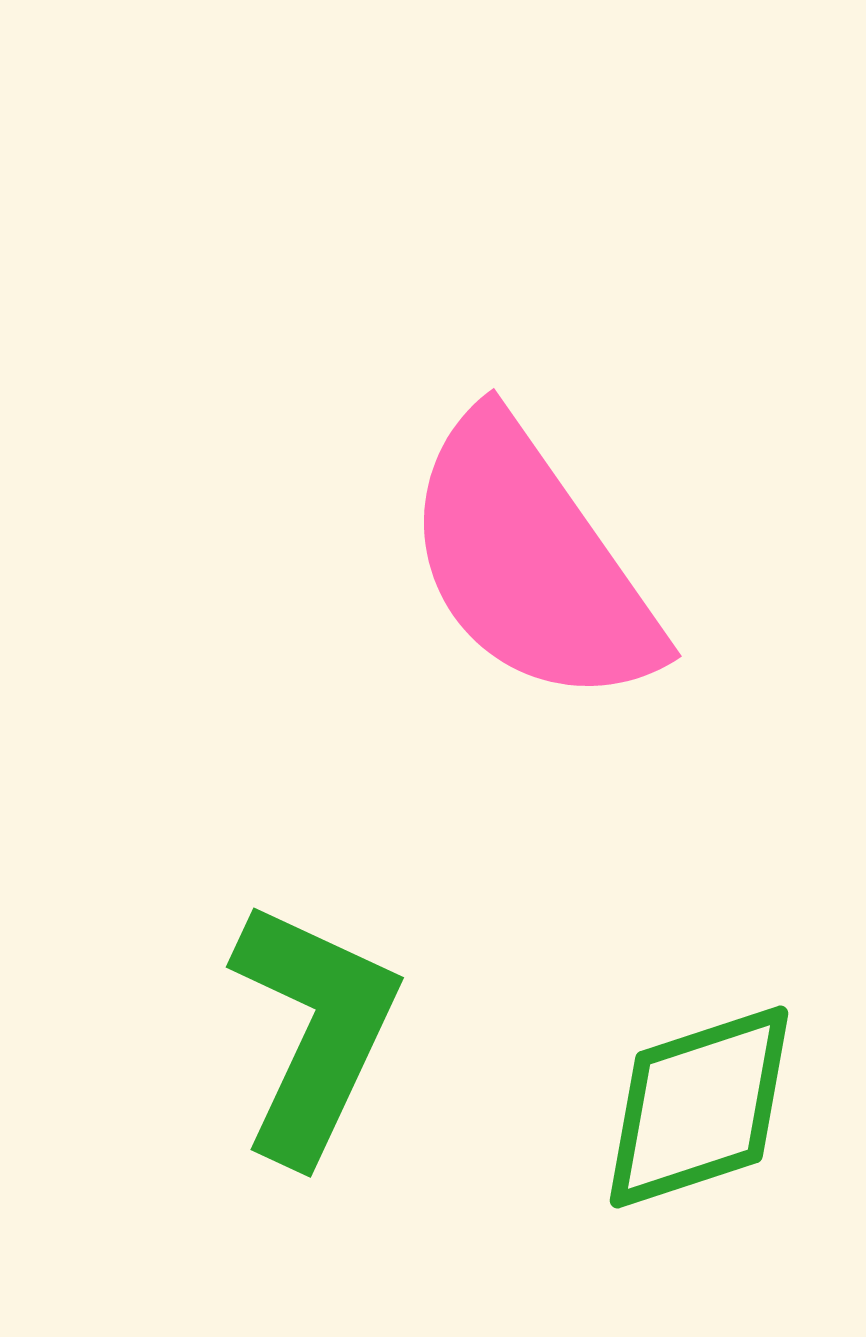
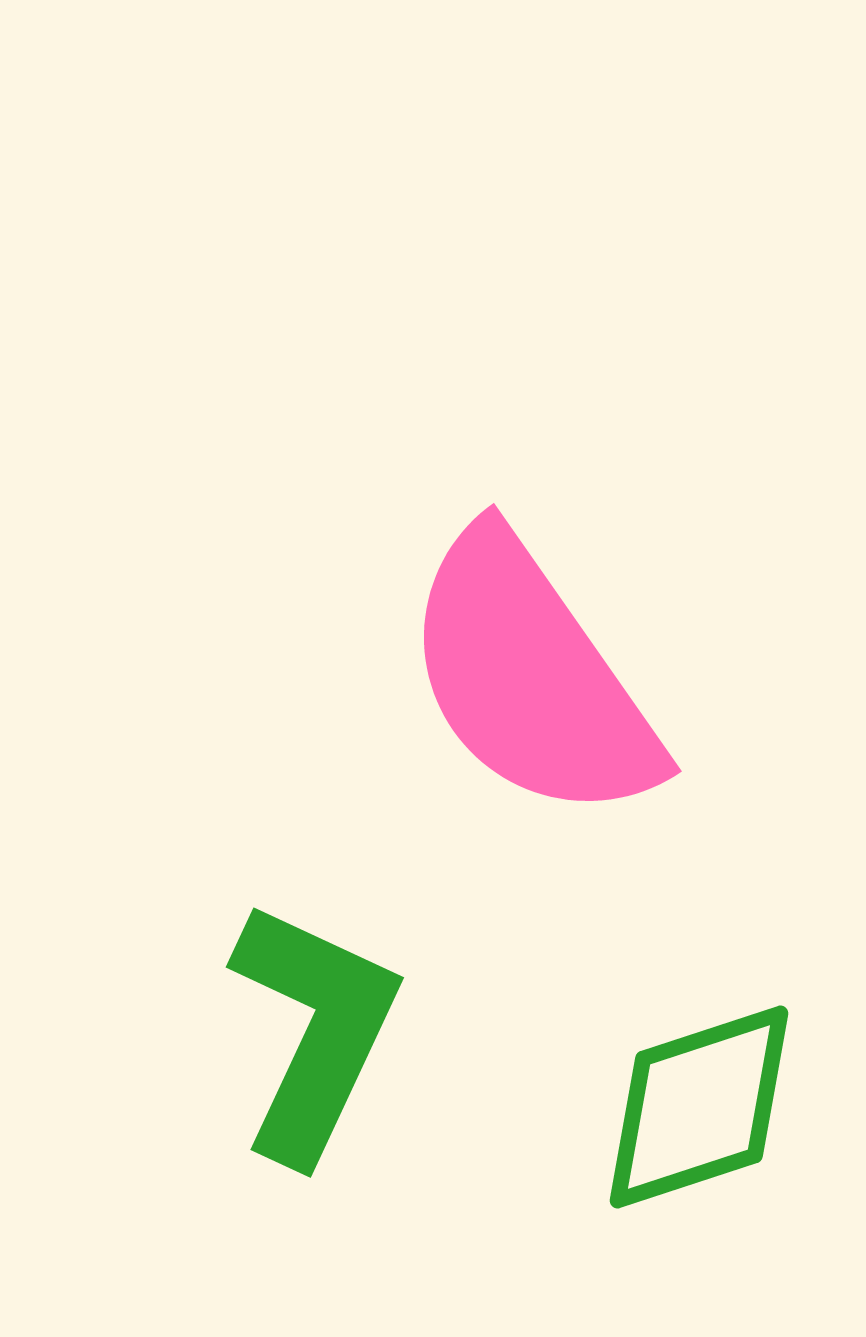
pink semicircle: moved 115 px down
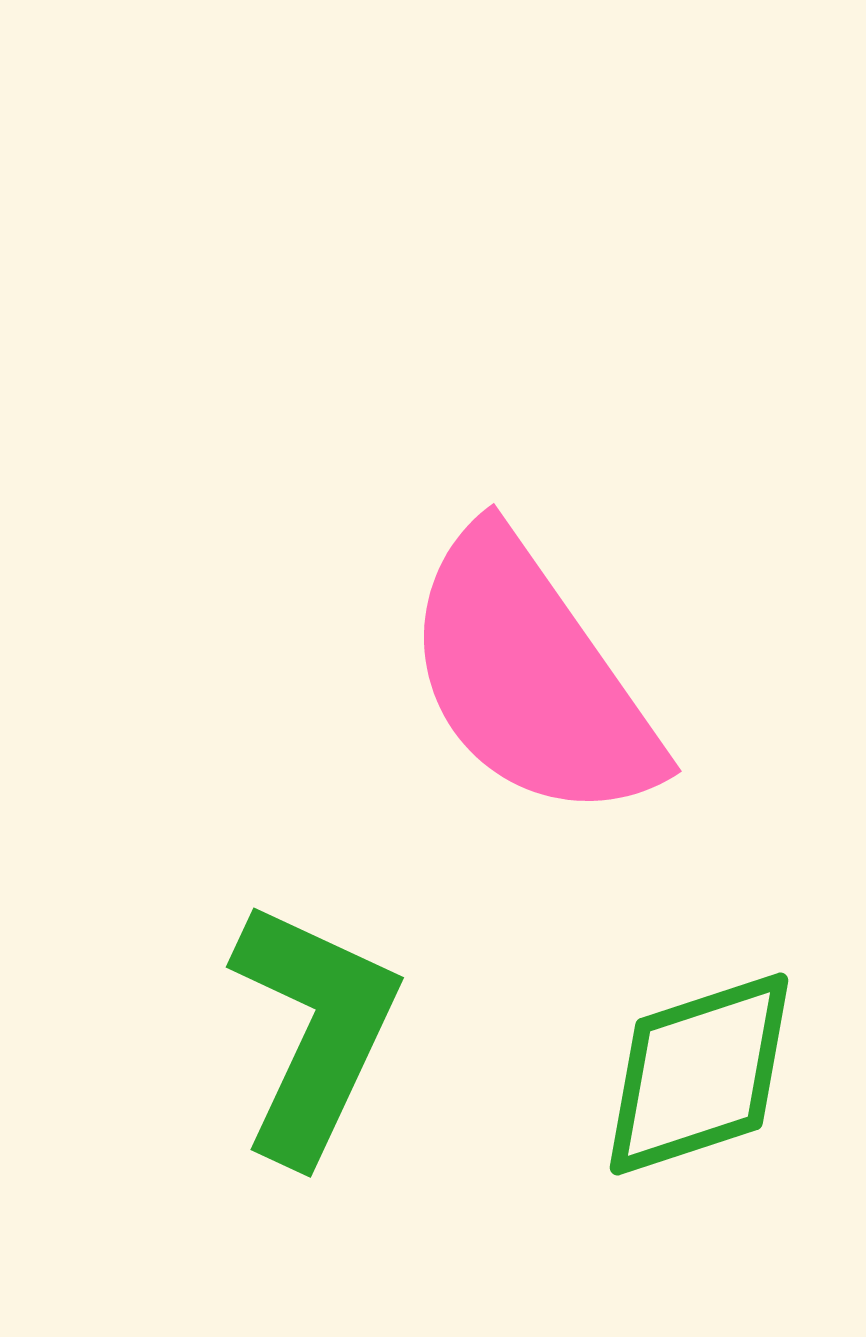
green diamond: moved 33 px up
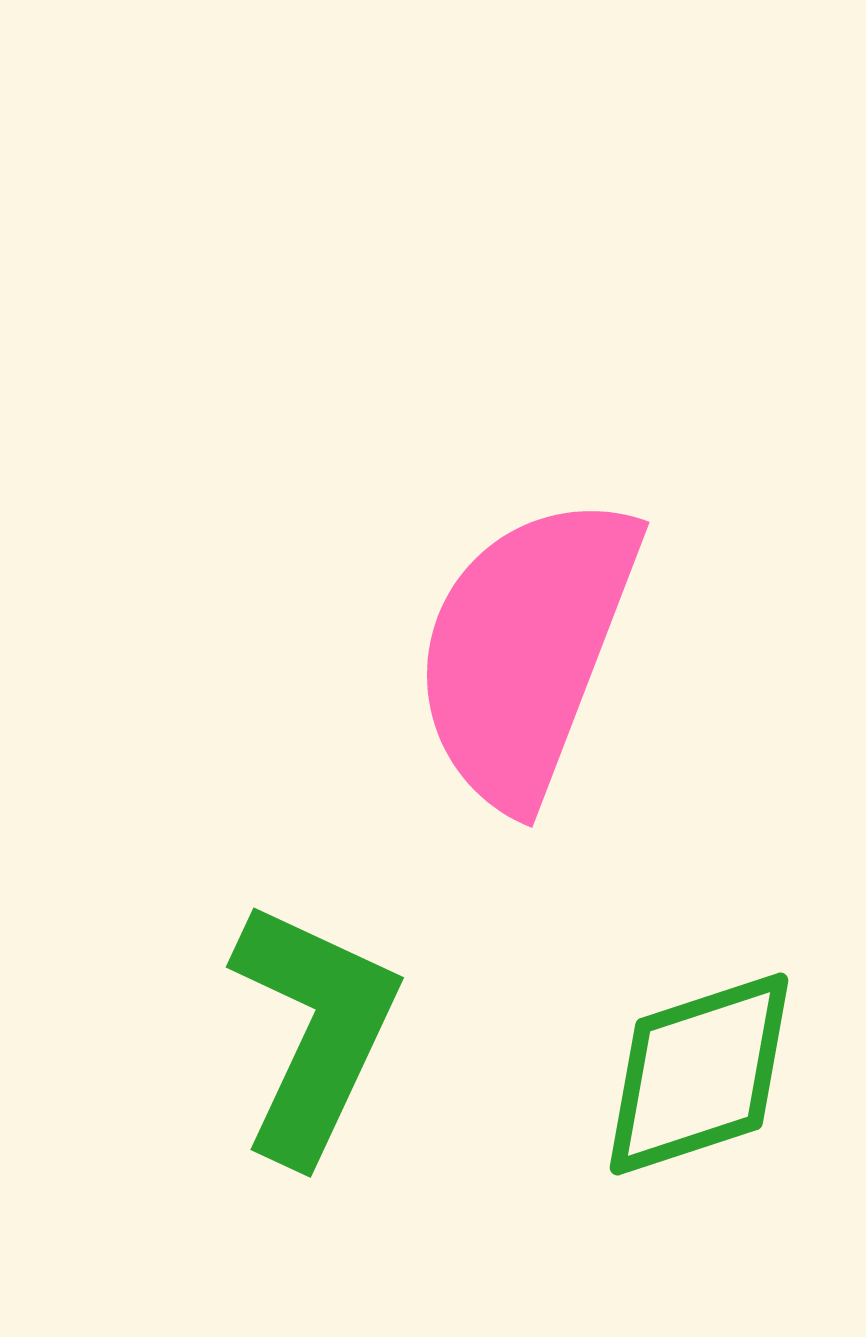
pink semicircle: moved 5 px left, 27 px up; rotated 56 degrees clockwise
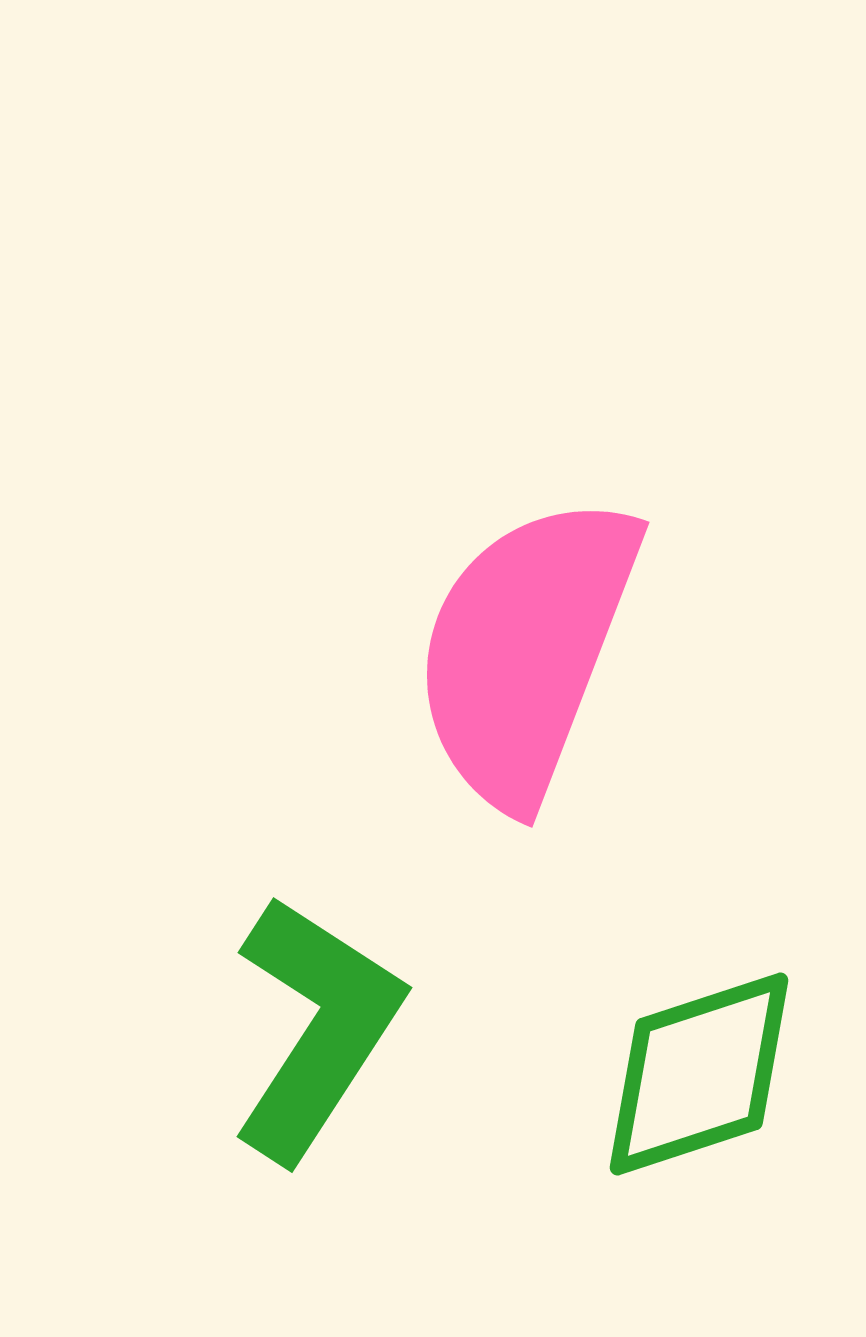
green L-shape: moved 2 px right, 3 px up; rotated 8 degrees clockwise
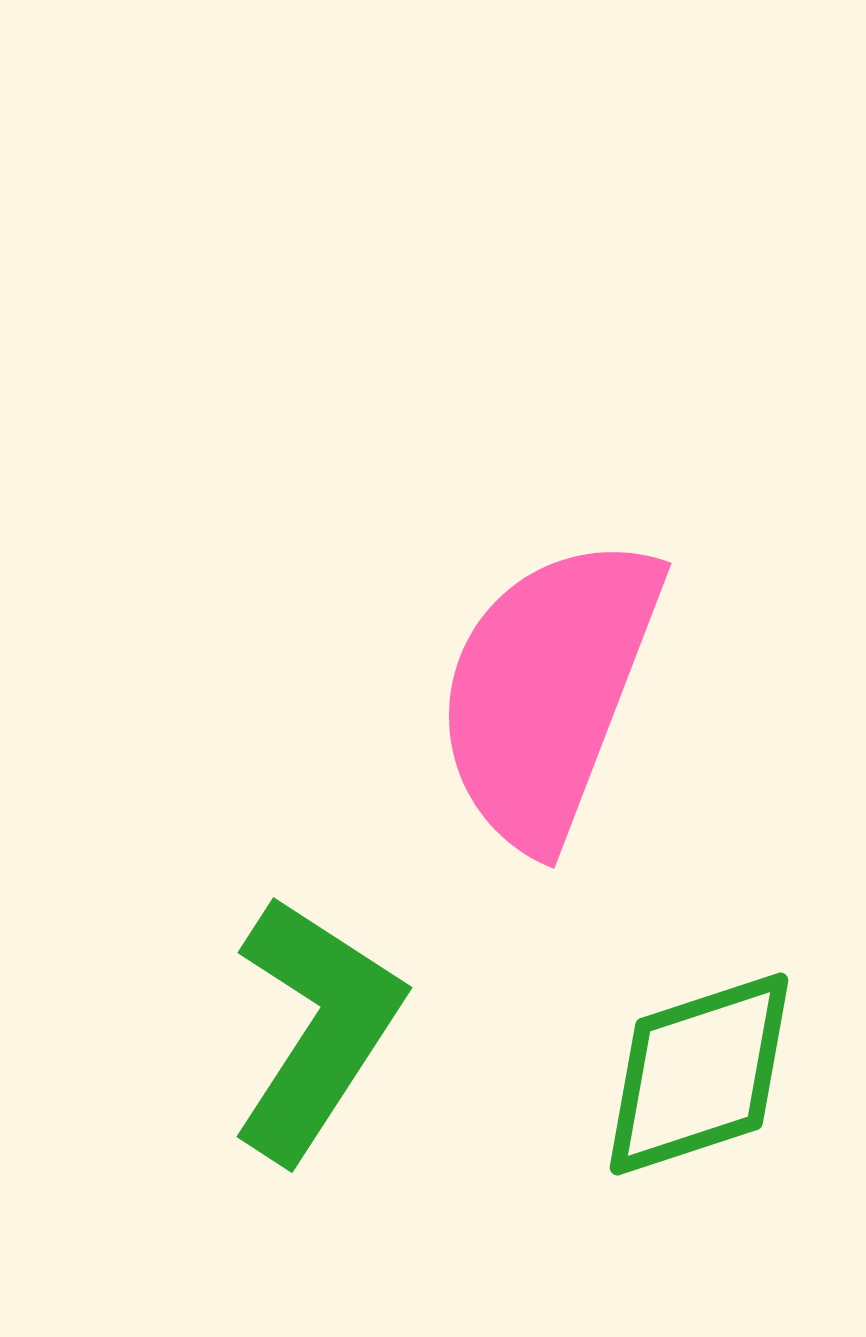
pink semicircle: moved 22 px right, 41 px down
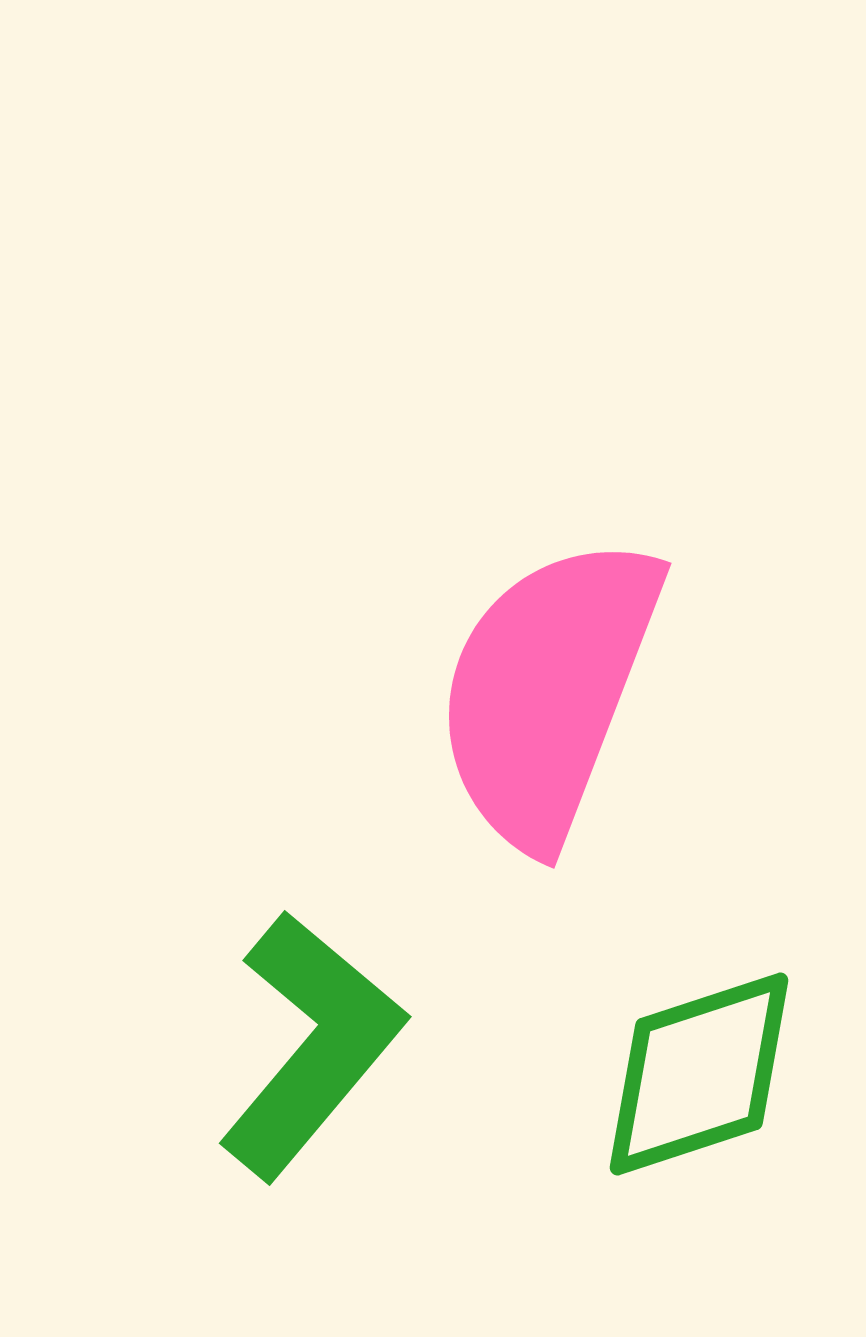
green L-shape: moved 5 px left, 17 px down; rotated 7 degrees clockwise
